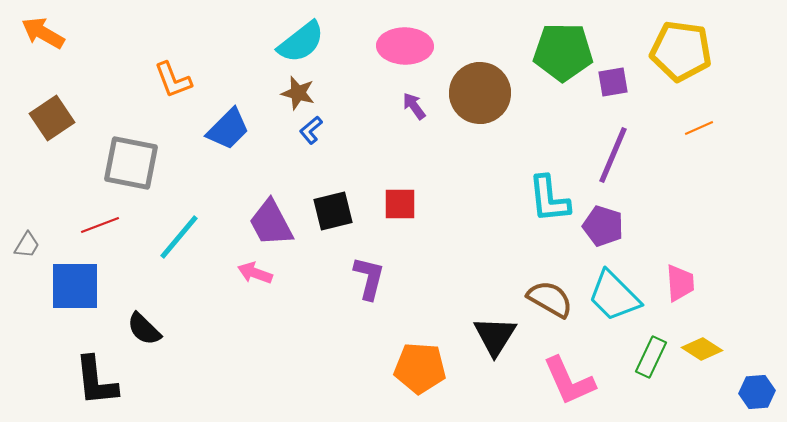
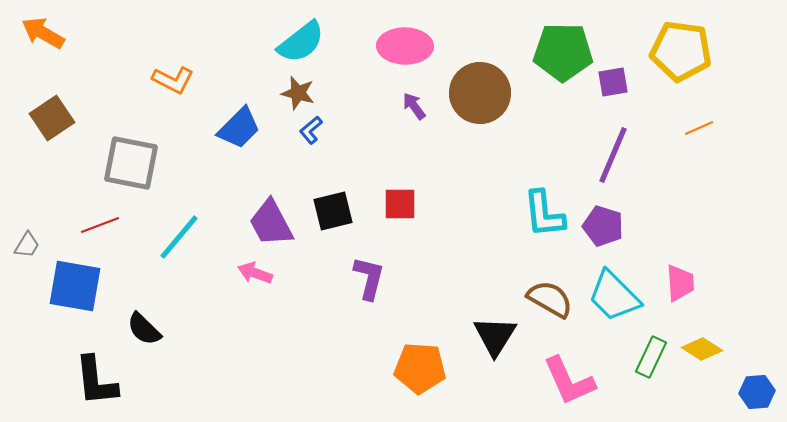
orange L-shape: rotated 42 degrees counterclockwise
blue trapezoid: moved 11 px right, 1 px up
cyan L-shape: moved 5 px left, 15 px down
blue square: rotated 10 degrees clockwise
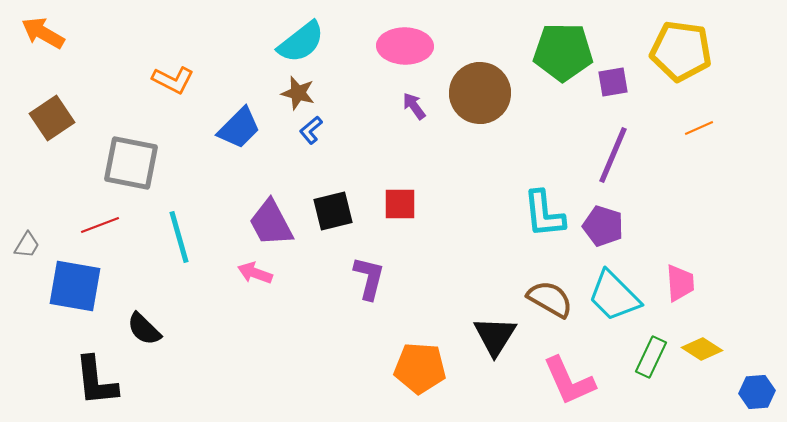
cyan line: rotated 56 degrees counterclockwise
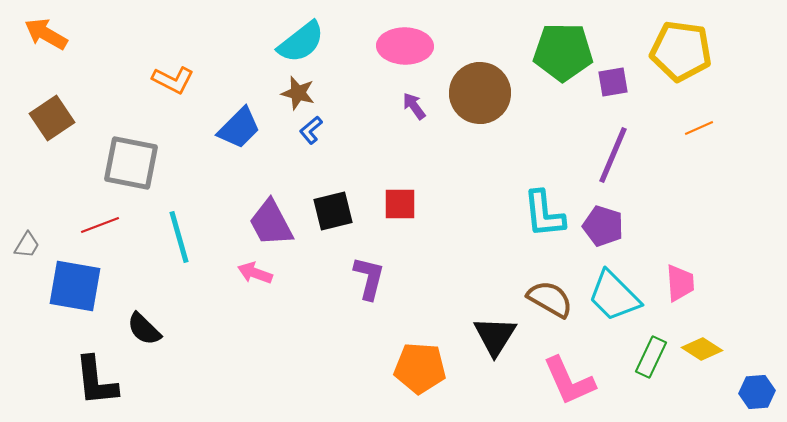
orange arrow: moved 3 px right, 1 px down
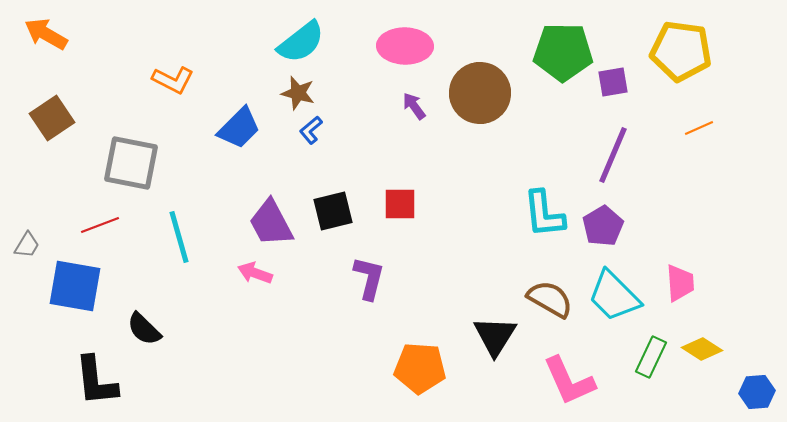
purple pentagon: rotated 24 degrees clockwise
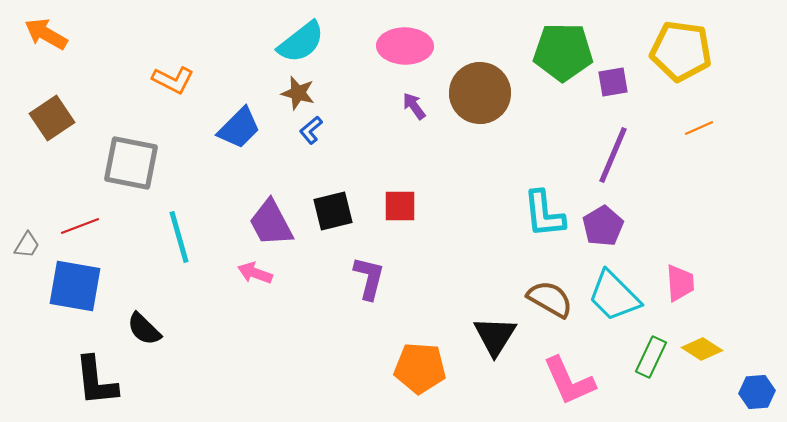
red square: moved 2 px down
red line: moved 20 px left, 1 px down
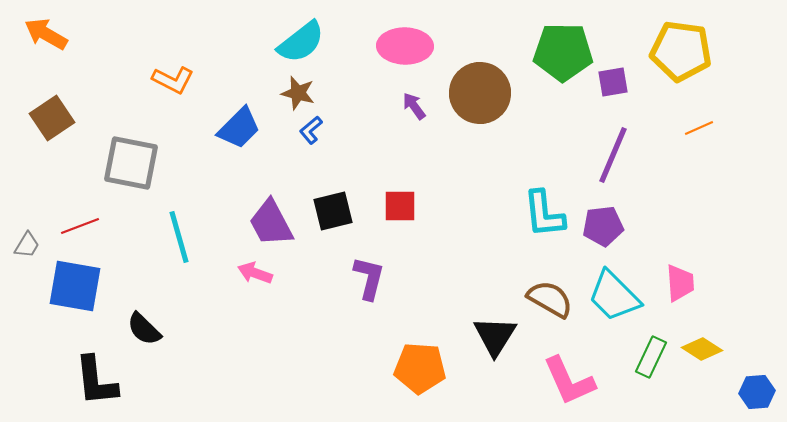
purple pentagon: rotated 24 degrees clockwise
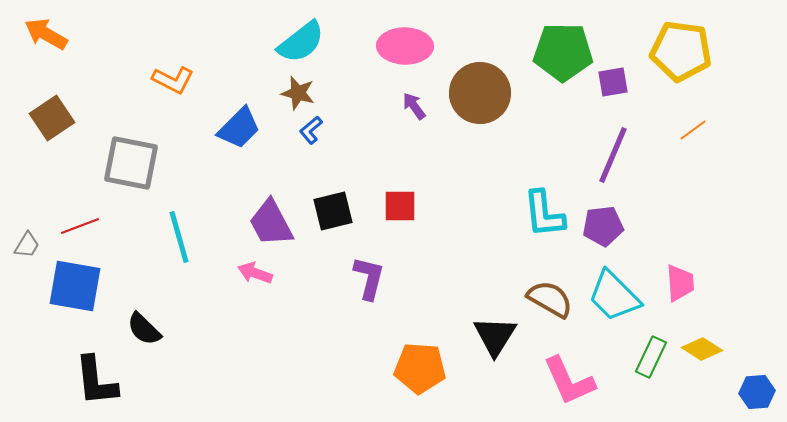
orange line: moved 6 px left, 2 px down; rotated 12 degrees counterclockwise
